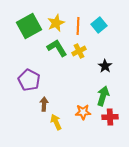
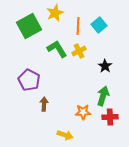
yellow star: moved 1 px left, 10 px up
green L-shape: moved 1 px down
yellow arrow: moved 9 px right, 13 px down; rotated 133 degrees clockwise
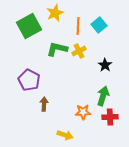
green L-shape: rotated 45 degrees counterclockwise
black star: moved 1 px up
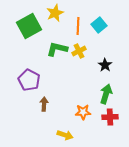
green arrow: moved 3 px right, 2 px up
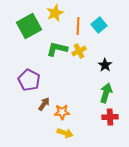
green arrow: moved 1 px up
brown arrow: rotated 32 degrees clockwise
orange star: moved 21 px left
yellow arrow: moved 2 px up
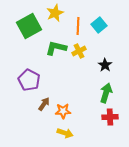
green L-shape: moved 1 px left, 1 px up
orange star: moved 1 px right, 1 px up
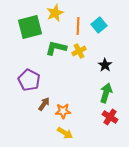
green square: moved 1 px right, 1 px down; rotated 15 degrees clockwise
red cross: rotated 35 degrees clockwise
yellow arrow: rotated 14 degrees clockwise
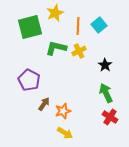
green arrow: rotated 42 degrees counterclockwise
orange star: rotated 14 degrees counterclockwise
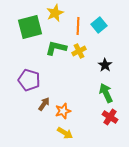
purple pentagon: rotated 10 degrees counterclockwise
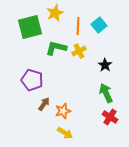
purple pentagon: moved 3 px right
